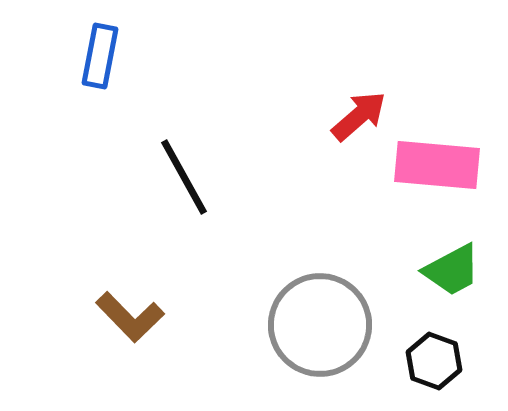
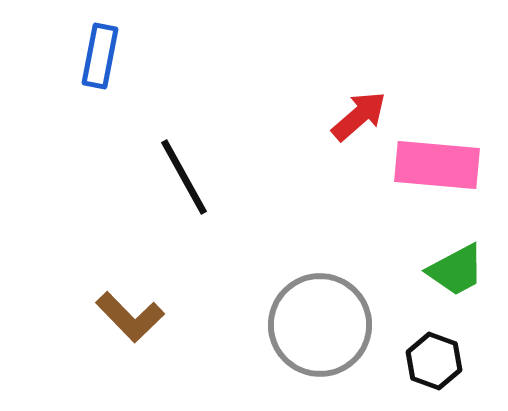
green trapezoid: moved 4 px right
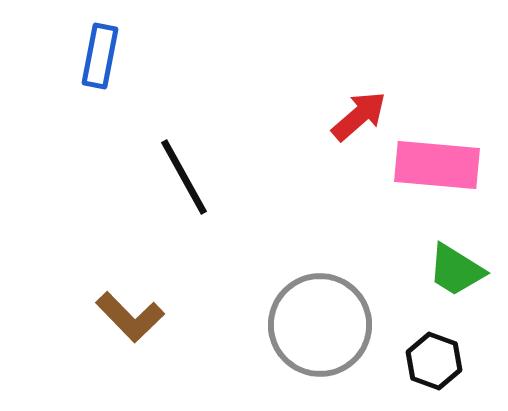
green trapezoid: rotated 60 degrees clockwise
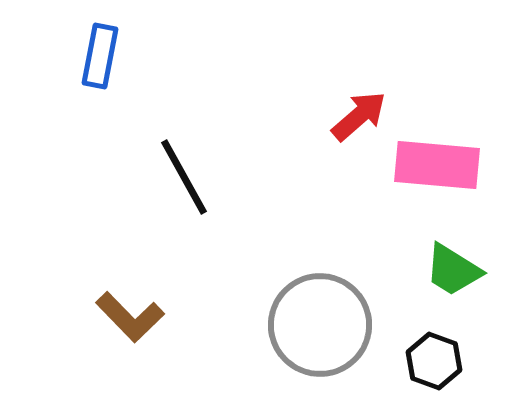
green trapezoid: moved 3 px left
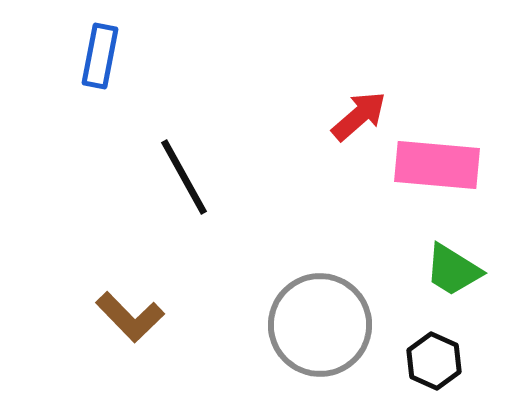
black hexagon: rotated 4 degrees clockwise
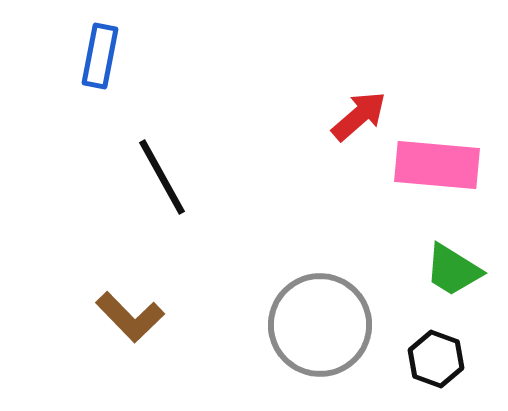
black line: moved 22 px left
black hexagon: moved 2 px right, 2 px up; rotated 4 degrees counterclockwise
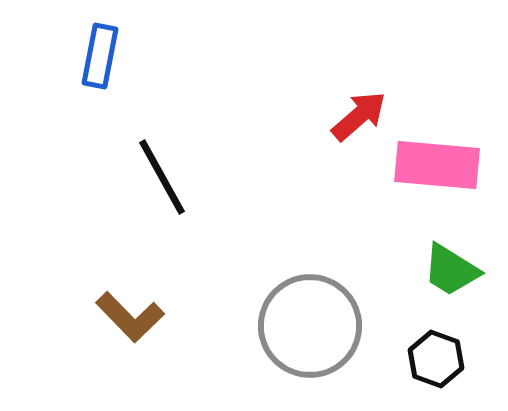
green trapezoid: moved 2 px left
gray circle: moved 10 px left, 1 px down
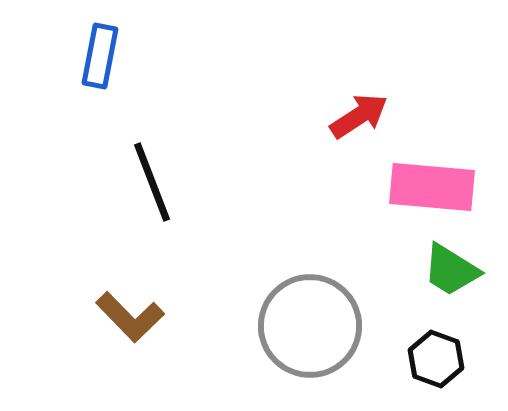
red arrow: rotated 8 degrees clockwise
pink rectangle: moved 5 px left, 22 px down
black line: moved 10 px left, 5 px down; rotated 8 degrees clockwise
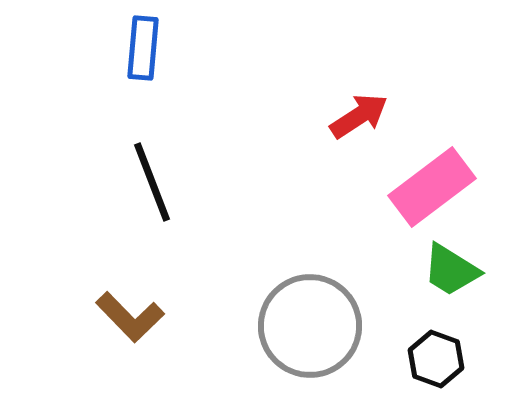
blue rectangle: moved 43 px right, 8 px up; rotated 6 degrees counterclockwise
pink rectangle: rotated 42 degrees counterclockwise
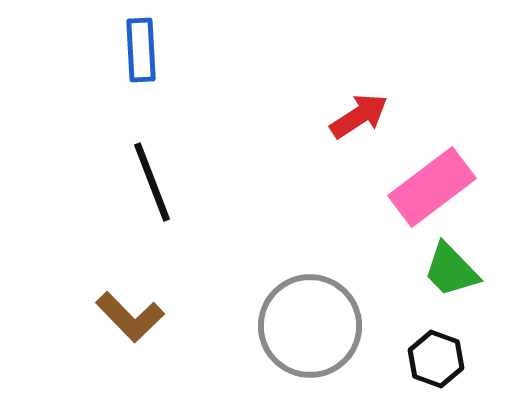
blue rectangle: moved 2 px left, 2 px down; rotated 8 degrees counterclockwise
green trapezoid: rotated 14 degrees clockwise
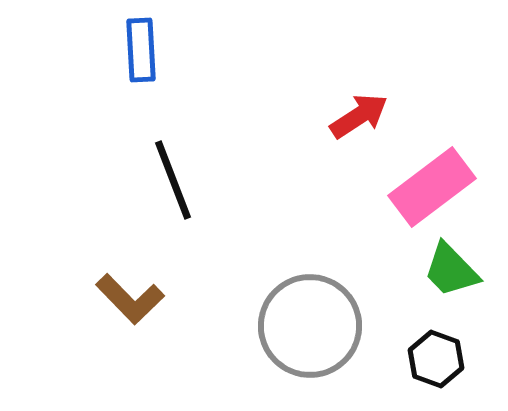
black line: moved 21 px right, 2 px up
brown L-shape: moved 18 px up
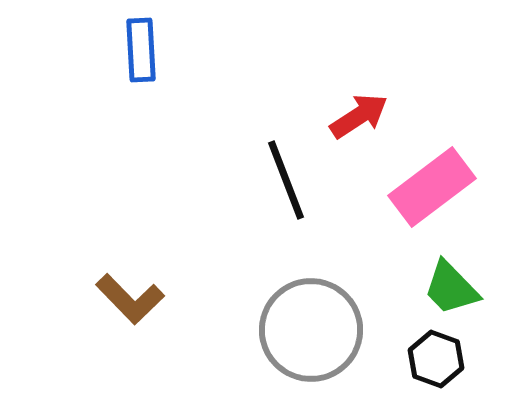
black line: moved 113 px right
green trapezoid: moved 18 px down
gray circle: moved 1 px right, 4 px down
